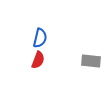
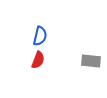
blue semicircle: moved 2 px up
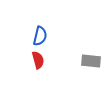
red semicircle: rotated 36 degrees counterclockwise
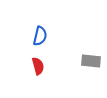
red semicircle: moved 6 px down
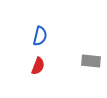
red semicircle: rotated 36 degrees clockwise
